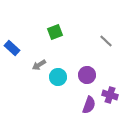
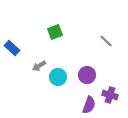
gray arrow: moved 1 px down
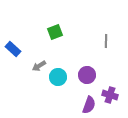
gray line: rotated 48 degrees clockwise
blue rectangle: moved 1 px right, 1 px down
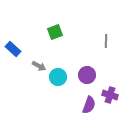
gray arrow: rotated 120 degrees counterclockwise
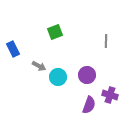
blue rectangle: rotated 21 degrees clockwise
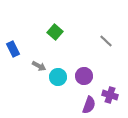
green square: rotated 28 degrees counterclockwise
gray line: rotated 48 degrees counterclockwise
purple circle: moved 3 px left, 1 px down
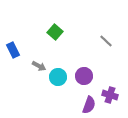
blue rectangle: moved 1 px down
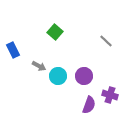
cyan circle: moved 1 px up
